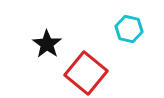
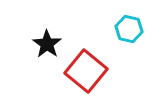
red square: moved 2 px up
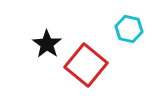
red square: moved 6 px up
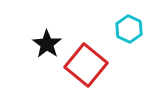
cyan hexagon: rotated 12 degrees clockwise
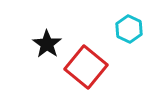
red square: moved 2 px down
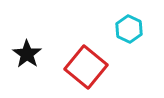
black star: moved 20 px left, 10 px down
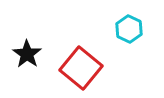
red square: moved 5 px left, 1 px down
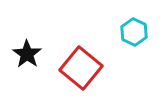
cyan hexagon: moved 5 px right, 3 px down
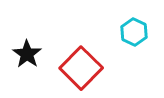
red square: rotated 6 degrees clockwise
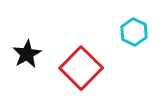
black star: rotated 8 degrees clockwise
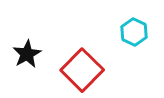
red square: moved 1 px right, 2 px down
